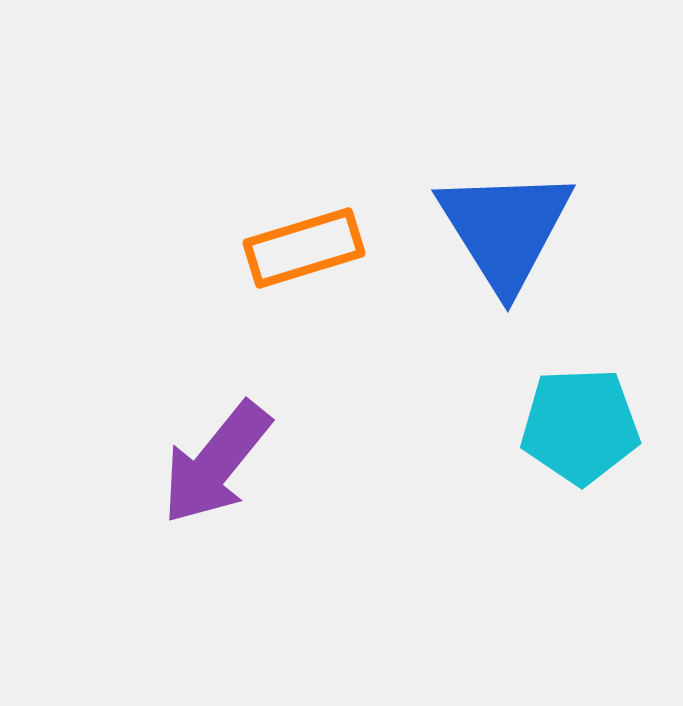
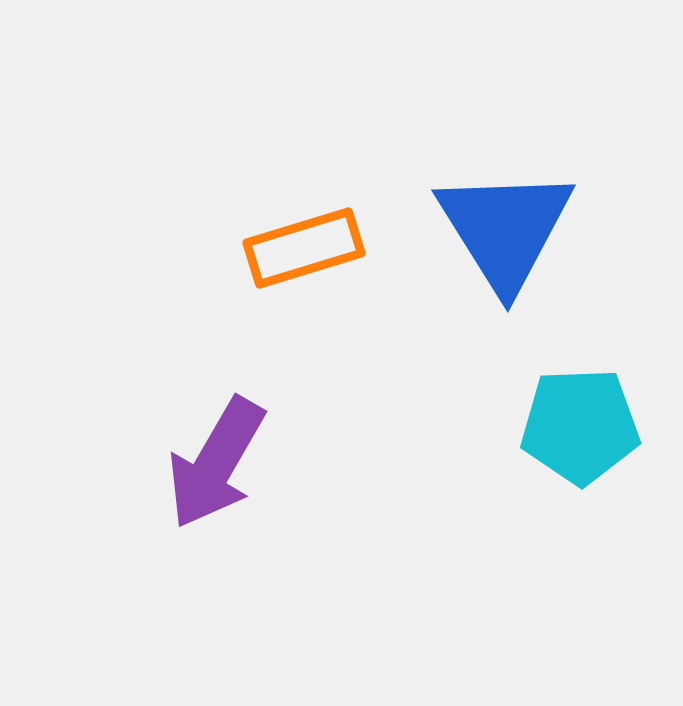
purple arrow: rotated 9 degrees counterclockwise
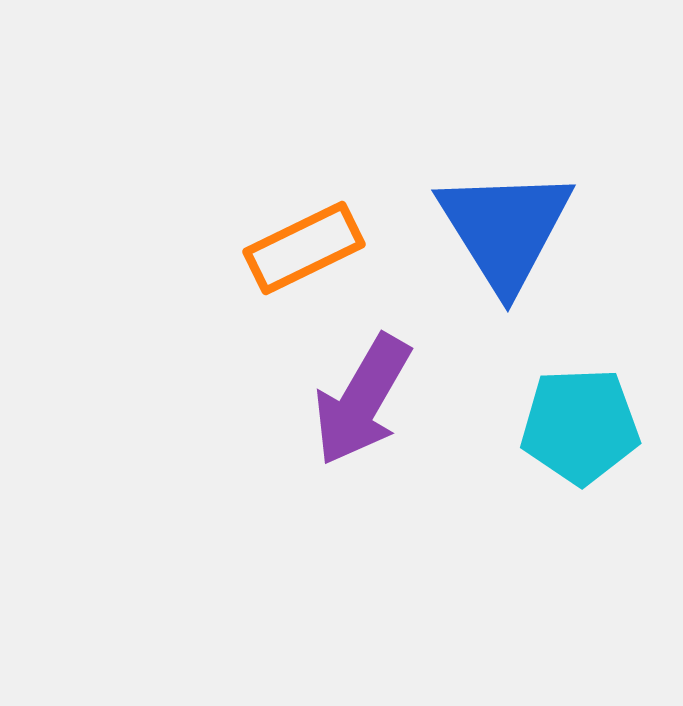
orange rectangle: rotated 9 degrees counterclockwise
purple arrow: moved 146 px right, 63 px up
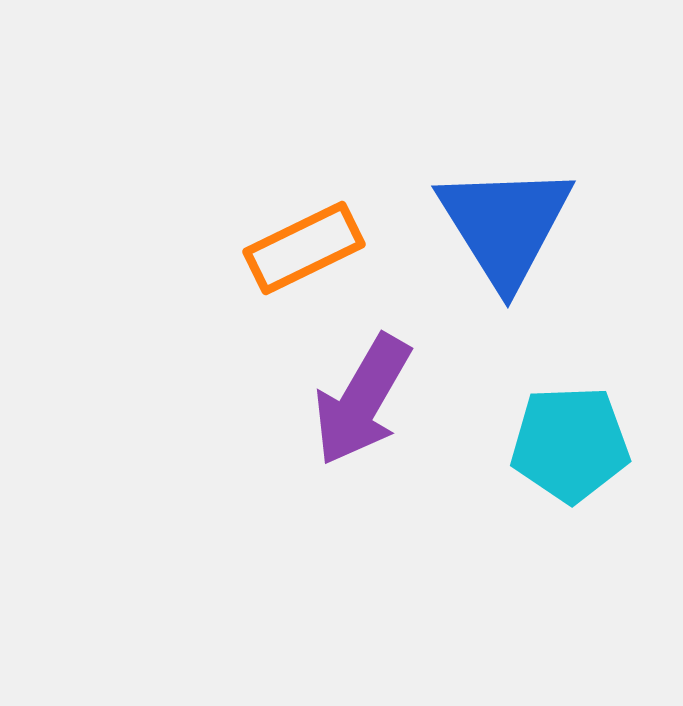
blue triangle: moved 4 px up
cyan pentagon: moved 10 px left, 18 px down
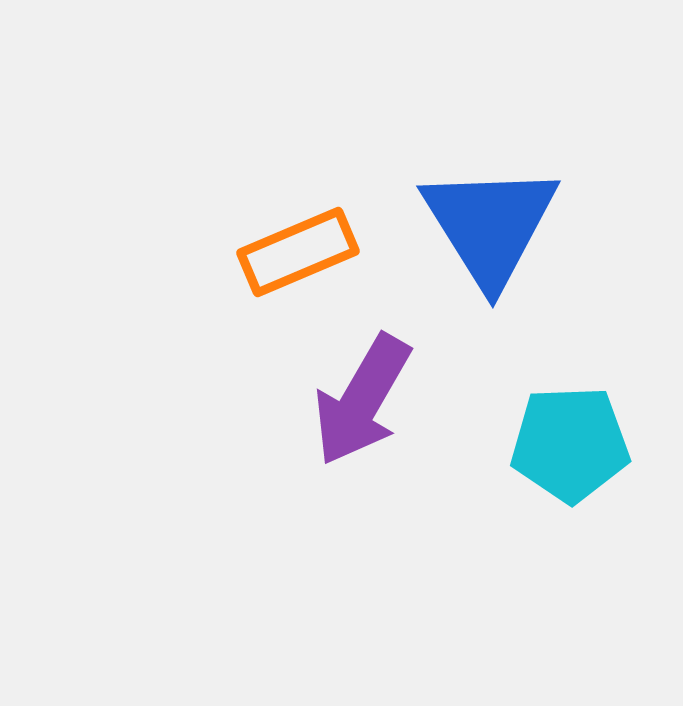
blue triangle: moved 15 px left
orange rectangle: moved 6 px left, 4 px down; rotated 3 degrees clockwise
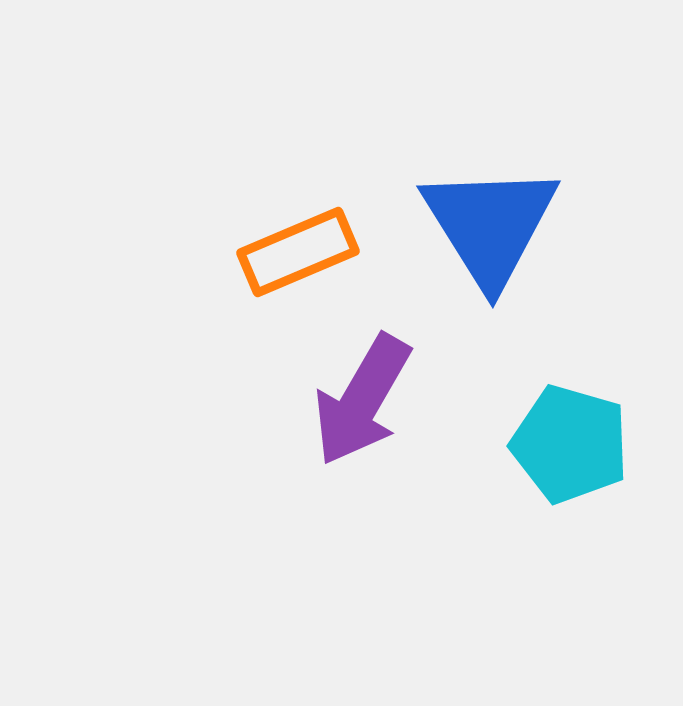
cyan pentagon: rotated 18 degrees clockwise
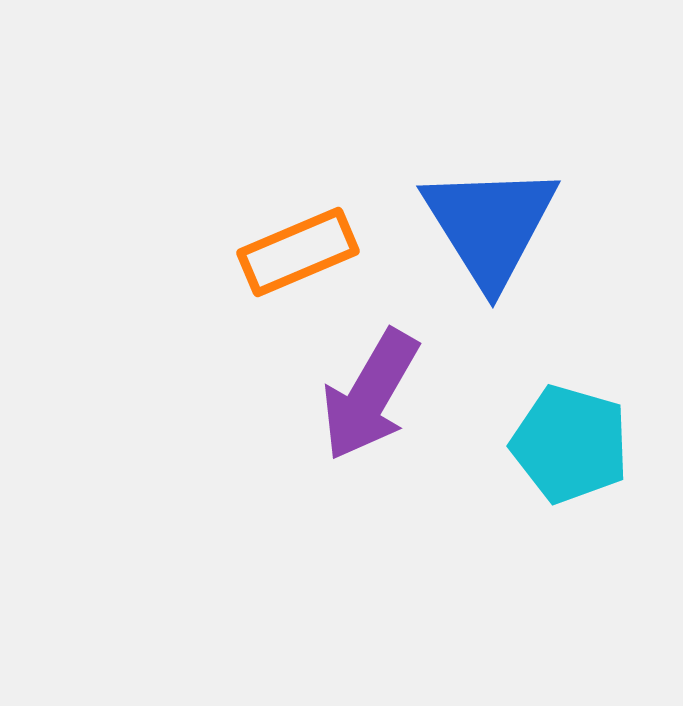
purple arrow: moved 8 px right, 5 px up
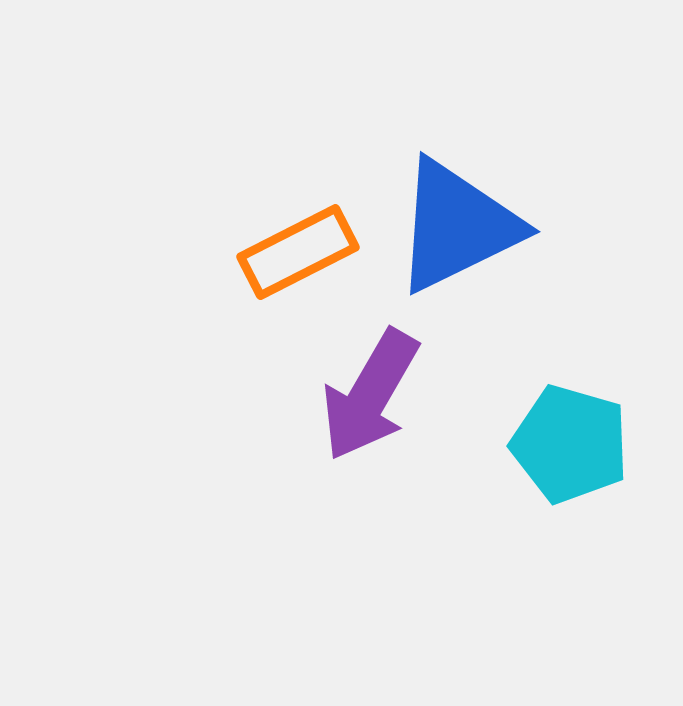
blue triangle: moved 33 px left, 1 px down; rotated 36 degrees clockwise
orange rectangle: rotated 4 degrees counterclockwise
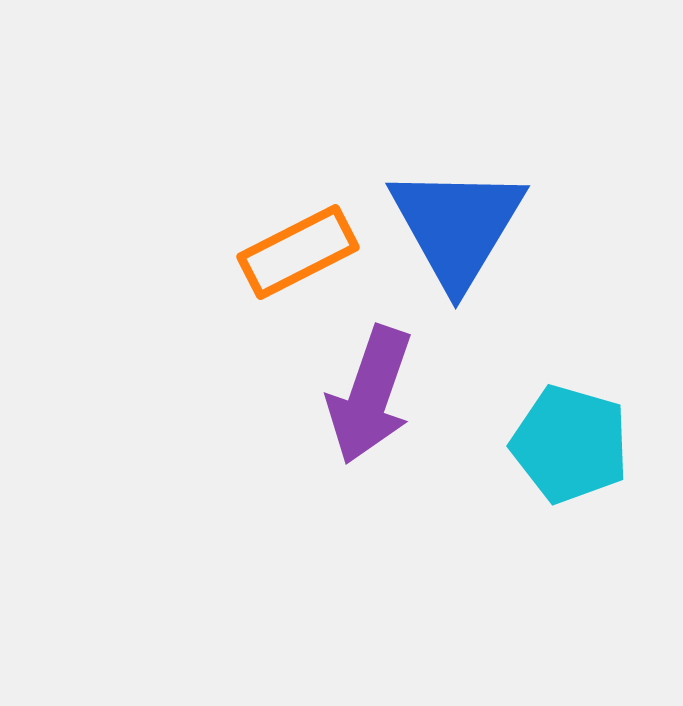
blue triangle: rotated 33 degrees counterclockwise
purple arrow: rotated 11 degrees counterclockwise
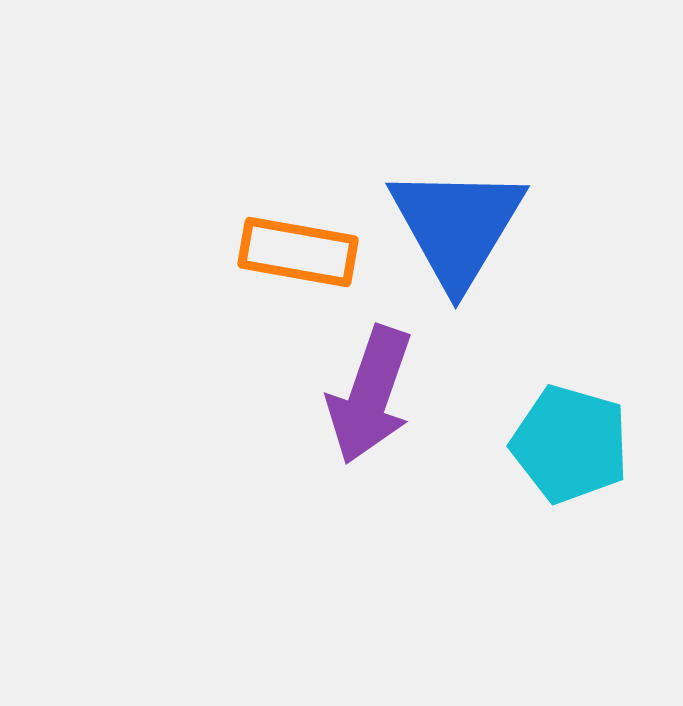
orange rectangle: rotated 37 degrees clockwise
